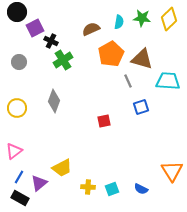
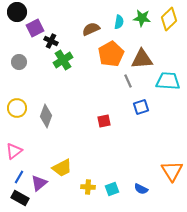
brown triangle: rotated 20 degrees counterclockwise
gray diamond: moved 8 px left, 15 px down
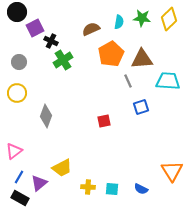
yellow circle: moved 15 px up
cyan square: rotated 24 degrees clockwise
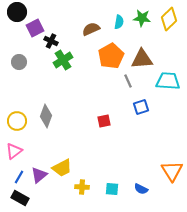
orange pentagon: moved 2 px down
yellow circle: moved 28 px down
purple triangle: moved 8 px up
yellow cross: moved 6 px left
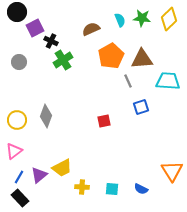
cyan semicircle: moved 1 px right, 2 px up; rotated 32 degrees counterclockwise
yellow circle: moved 1 px up
black rectangle: rotated 18 degrees clockwise
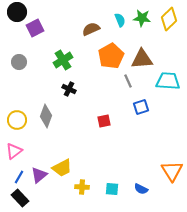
black cross: moved 18 px right, 48 px down
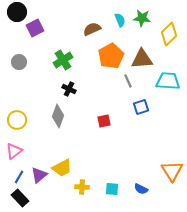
yellow diamond: moved 15 px down
brown semicircle: moved 1 px right
gray diamond: moved 12 px right
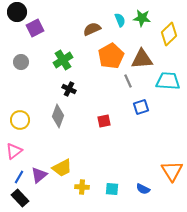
gray circle: moved 2 px right
yellow circle: moved 3 px right
blue semicircle: moved 2 px right
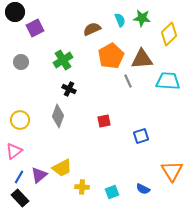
black circle: moved 2 px left
blue square: moved 29 px down
cyan square: moved 3 px down; rotated 24 degrees counterclockwise
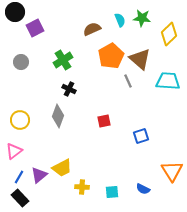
brown triangle: moved 2 px left; rotated 45 degrees clockwise
cyan square: rotated 16 degrees clockwise
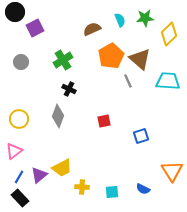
green star: moved 3 px right; rotated 12 degrees counterclockwise
yellow circle: moved 1 px left, 1 px up
